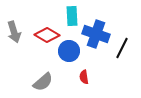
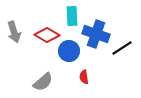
black line: rotated 30 degrees clockwise
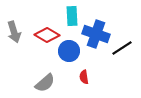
gray semicircle: moved 2 px right, 1 px down
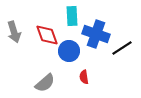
red diamond: rotated 40 degrees clockwise
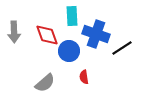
gray arrow: rotated 15 degrees clockwise
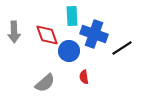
blue cross: moved 2 px left
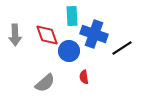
gray arrow: moved 1 px right, 3 px down
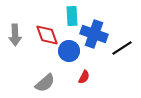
red semicircle: rotated 144 degrees counterclockwise
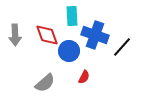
blue cross: moved 1 px right, 1 px down
black line: moved 1 px up; rotated 15 degrees counterclockwise
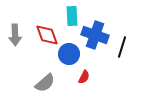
black line: rotated 25 degrees counterclockwise
blue circle: moved 3 px down
